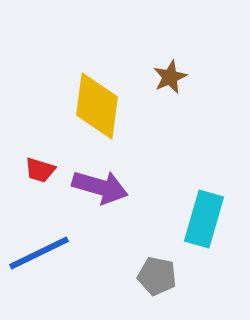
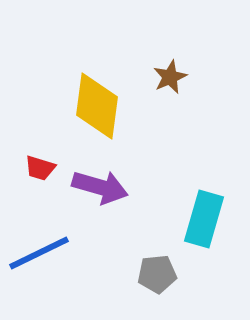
red trapezoid: moved 2 px up
gray pentagon: moved 2 px up; rotated 18 degrees counterclockwise
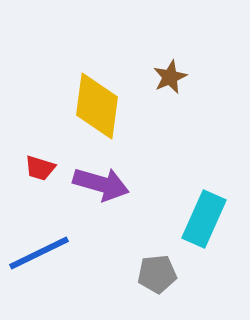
purple arrow: moved 1 px right, 3 px up
cyan rectangle: rotated 8 degrees clockwise
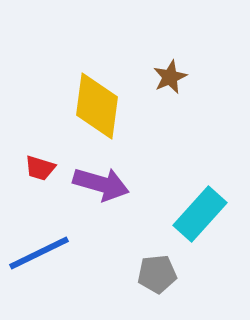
cyan rectangle: moved 4 px left, 5 px up; rotated 18 degrees clockwise
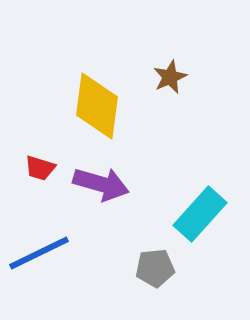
gray pentagon: moved 2 px left, 6 px up
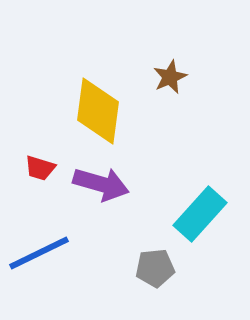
yellow diamond: moved 1 px right, 5 px down
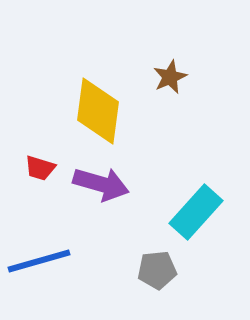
cyan rectangle: moved 4 px left, 2 px up
blue line: moved 8 px down; rotated 10 degrees clockwise
gray pentagon: moved 2 px right, 2 px down
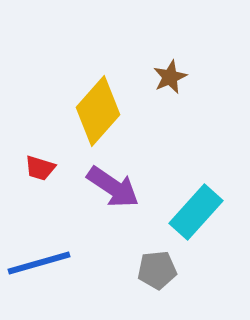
yellow diamond: rotated 34 degrees clockwise
purple arrow: moved 12 px right, 3 px down; rotated 18 degrees clockwise
blue line: moved 2 px down
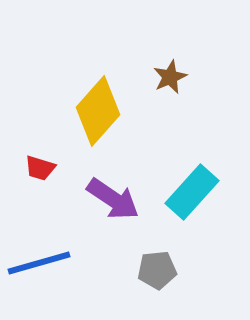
purple arrow: moved 12 px down
cyan rectangle: moved 4 px left, 20 px up
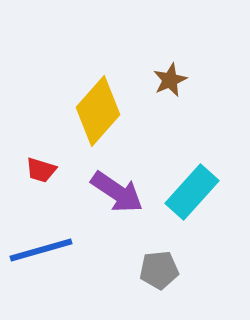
brown star: moved 3 px down
red trapezoid: moved 1 px right, 2 px down
purple arrow: moved 4 px right, 7 px up
blue line: moved 2 px right, 13 px up
gray pentagon: moved 2 px right
